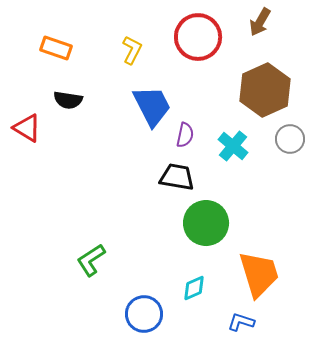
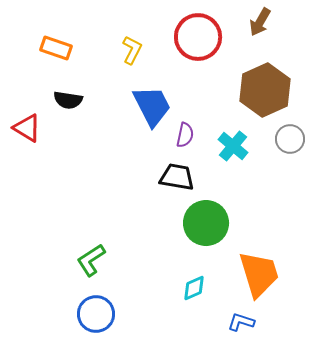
blue circle: moved 48 px left
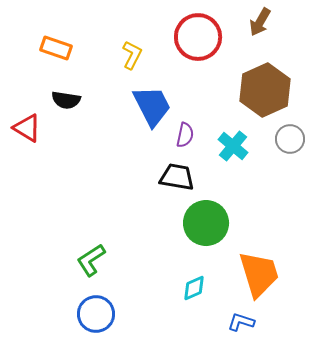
yellow L-shape: moved 5 px down
black semicircle: moved 2 px left
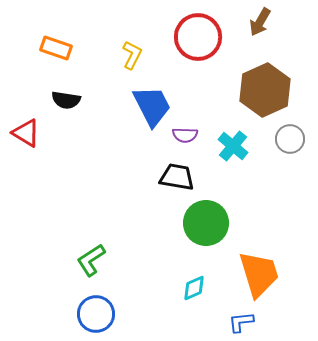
red triangle: moved 1 px left, 5 px down
purple semicircle: rotated 80 degrees clockwise
blue L-shape: rotated 24 degrees counterclockwise
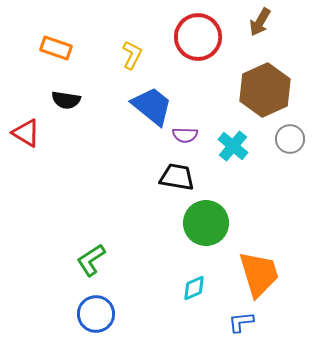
blue trapezoid: rotated 24 degrees counterclockwise
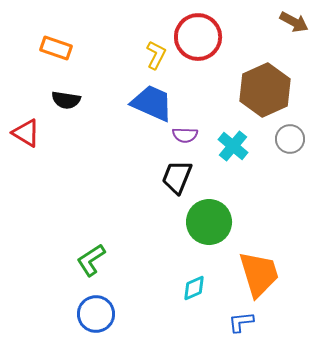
brown arrow: moved 34 px right; rotated 92 degrees counterclockwise
yellow L-shape: moved 24 px right
blue trapezoid: moved 3 px up; rotated 15 degrees counterclockwise
black trapezoid: rotated 78 degrees counterclockwise
green circle: moved 3 px right, 1 px up
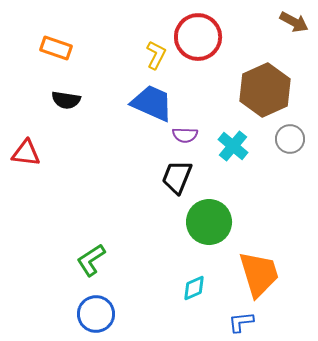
red triangle: moved 20 px down; rotated 24 degrees counterclockwise
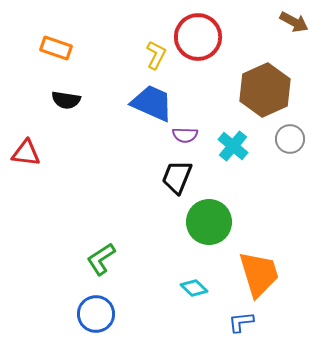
green L-shape: moved 10 px right, 1 px up
cyan diamond: rotated 68 degrees clockwise
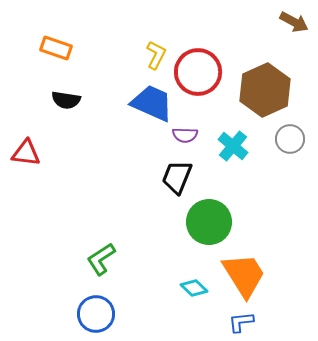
red circle: moved 35 px down
orange trapezoid: moved 15 px left, 1 px down; rotated 15 degrees counterclockwise
